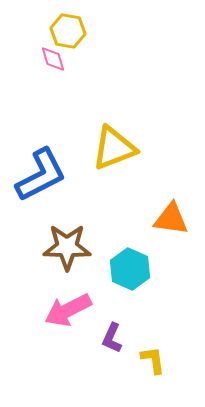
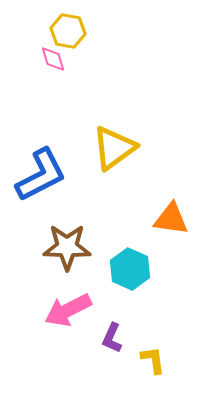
yellow triangle: rotated 15 degrees counterclockwise
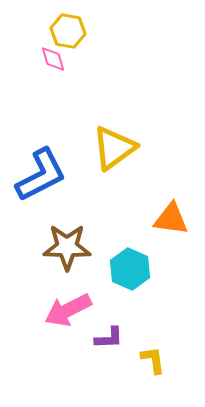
purple L-shape: moved 3 px left; rotated 116 degrees counterclockwise
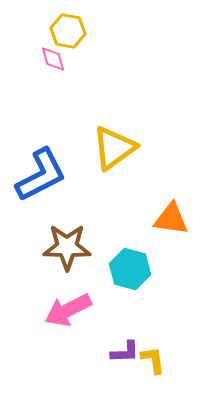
cyan hexagon: rotated 9 degrees counterclockwise
purple L-shape: moved 16 px right, 14 px down
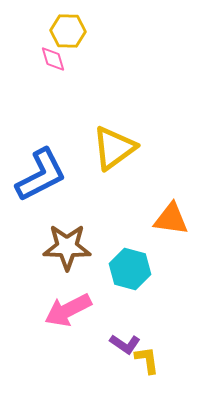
yellow hexagon: rotated 8 degrees counterclockwise
purple L-shape: moved 8 px up; rotated 36 degrees clockwise
yellow L-shape: moved 6 px left
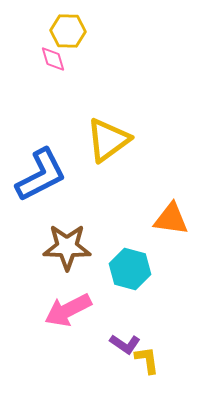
yellow triangle: moved 6 px left, 8 px up
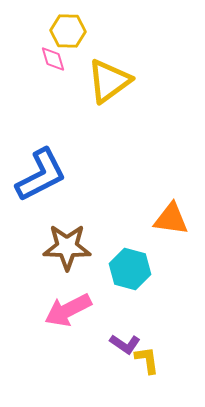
yellow triangle: moved 1 px right, 59 px up
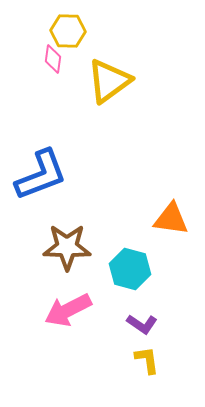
pink diamond: rotated 24 degrees clockwise
blue L-shape: rotated 6 degrees clockwise
purple L-shape: moved 17 px right, 20 px up
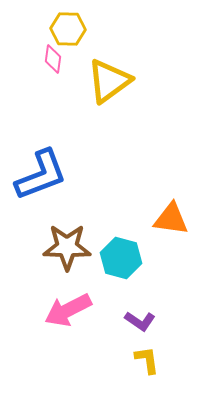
yellow hexagon: moved 2 px up
cyan hexagon: moved 9 px left, 11 px up
purple L-shape: moved 2 px left, 3 px up
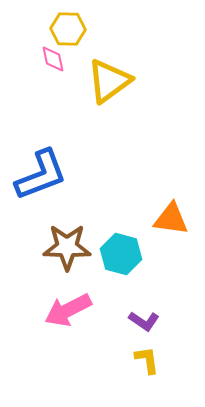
pink diamond: rotated 20 degrees counterclockwise
cyan hexagon: moved 4 px up
purple L-shape: moved 4 px right
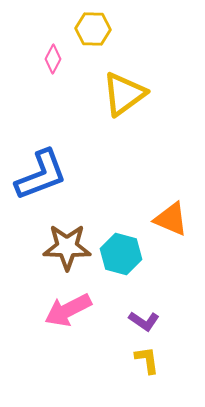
yellow hexagon: moved 25 px right
pink diamond: rotated 40 degrees clockwise
yellow triangle: moved 15 px right, 13 px down
orange triangle: rotated 15 degrees clockwise
